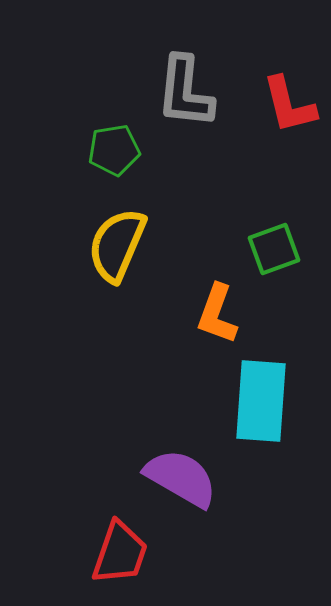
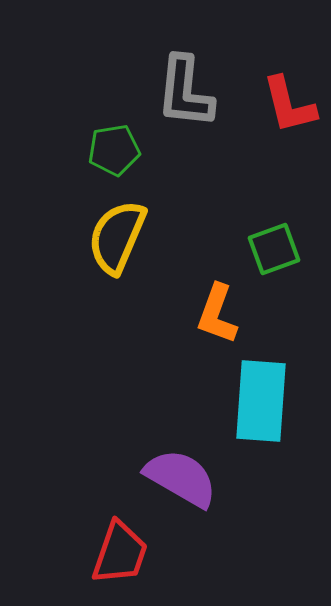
yellow semicircle: moved 8 px up
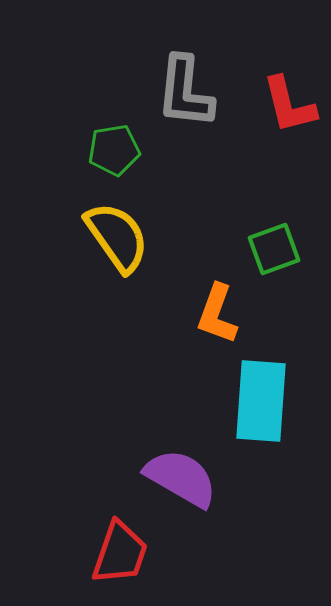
yellow semicircle: rotated 122 degrees clockwise
